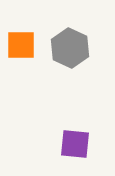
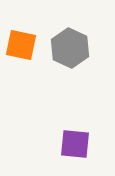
orange square: rotated 12 degrees clockwise
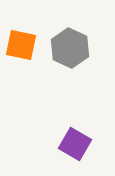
purple square: rotated 24 degrees clockwise
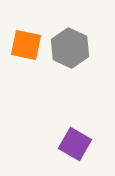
orange square: moved 5 px right
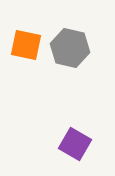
gray hexagon: rotated 12 degrees counterclockwise
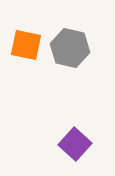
purple square: rotated 12 degrees clockwise
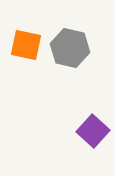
purple square: moved 18 px right, 13 px up
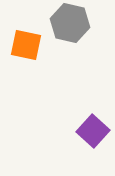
gray hexagon: moved 25 px up
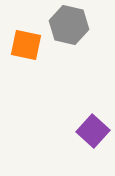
gray hexagon: moved 1 px left, 2 px down
